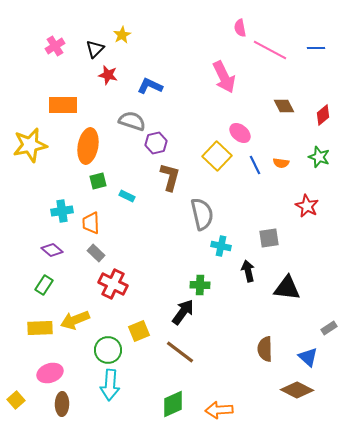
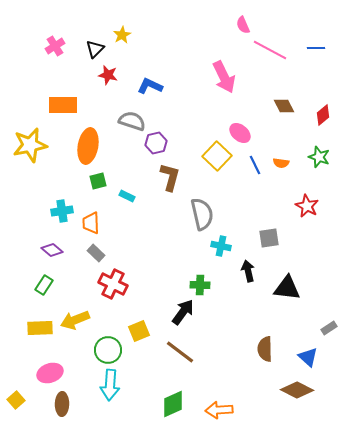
pink semicircle at (240, 28): moved 3 px right, 3 px up; rotated 12 degrees counterclockwise
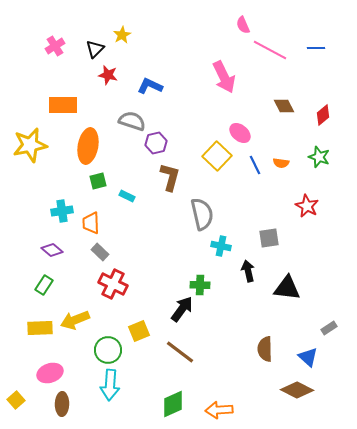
gray rectangle at (96, 253): moved 4 px right, 1 px up
black arrow at (183, 312): moved 1 px left, 3 px up
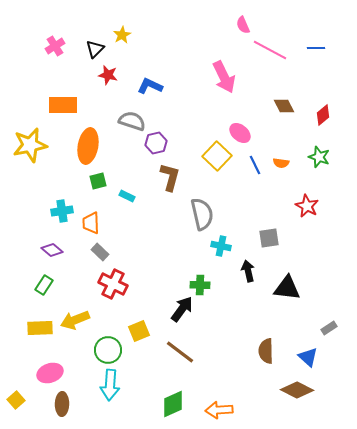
brown semicircle at (265, 349): moved 1 px right, 2 px down
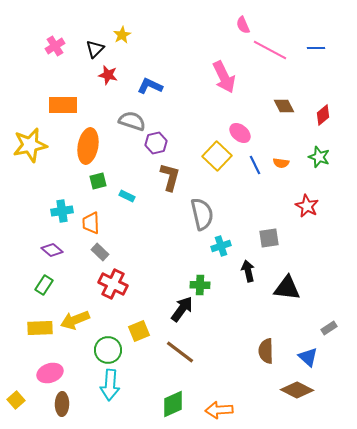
cyan cross at (221, 246): rotated 30 degrees counterclockwise
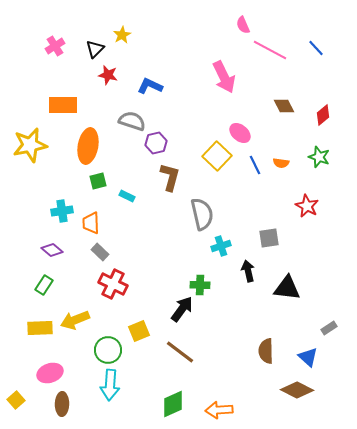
blue line at (316, 48): rotated 48 degrees clockwise
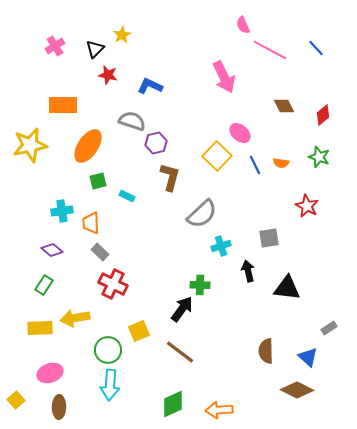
orange ellipse at (88, 146): rotated 24 degrees clockwise
gray semicircle at (202, 214): rotated 60 degrees clockwise
yellow arrow at (75, 320): moved 2 px up; rotated 12 degrees clockwise
brown ellipse at (62, 404): moved 3 px left, 3 px down
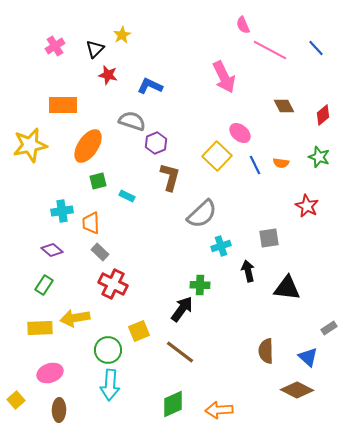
purple hexagon at (156, 143): rotated 10 degrees counterclockwise
brown ellipse at (59, 407): moved 3 px down
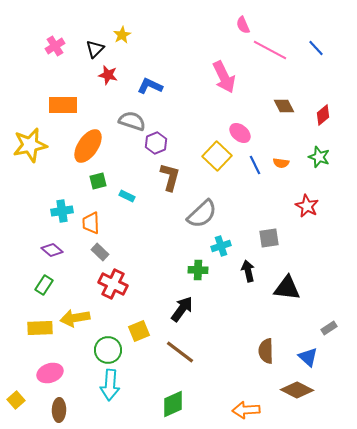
green cross at (200, 285): moved 2 px left, 15 px up
orange arrow at (219, 410): moved 27 px right
